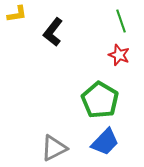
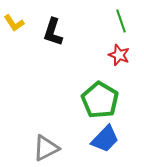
yellow L-shape: moved 3 px left, 9 px down; rotated 65 degrees clockwise
black L-shape: rotated 20 degrees counterclockwise
blue trapezoid: moved 3 px up
gray triangle: moved 8 px left
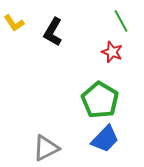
green line: rotated 10 degrees counterclockwise
black L-shape: rotated 12 degrees clockwise
red star: moved 7 px left, 3 px up
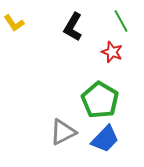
black L-shape: moved 20 px right, 5 px up
gray triangle: moved 17 px right, 16 px up
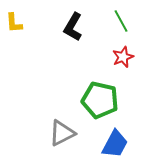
yellow L-shape: rotated 30 degrees clockwise
red star: moved 11 px right, 5 px down; rotated 30 degrees clockwise
green pentagon: rotated 18 degrees counterclockwise
gray triangle: moved 1 px left, 1 px down
blue trapezoid: moved 10 px right, 5 px down; rotated 16 degrees counterclockwise
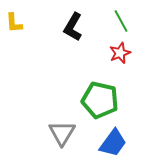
red star: moved 3 px left, 4 px up
gray triangle: rotated 32 degrees counterclockwise
blue trapezoid: moved 2 px left, 1 px up; rotated 8 degrees clockwise
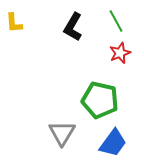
green line: moved 5 px left
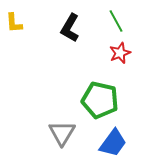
black L-shape: moved 3 px left, 1 px down
